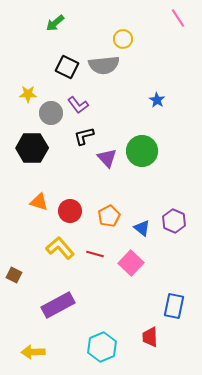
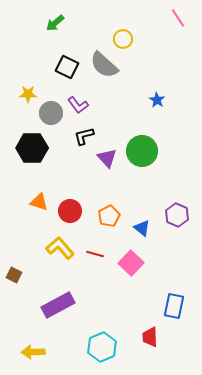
gray semicircle: rotated 48 degrees clockwise
purple hexagon: moved 3 px right, 6 px up
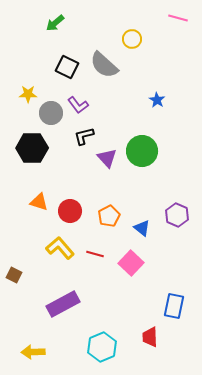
pink line: rotated 42 degrees counterclockwise
yellow circle: moved 9 px right
purple rectangle: moved 5 px right, 1 px up
